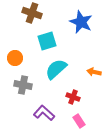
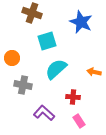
orange circle: moved 3 px left
red cross: rotated 16 degrees counterclockwise
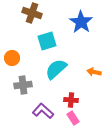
blue star: rotated 10 degrees clockwise
gray cross: rotated 18 degrees counterclockwise
red cross: moved 2 px left, 3 px down
purple L-shape: moved 1 px left, 2 px up
pink rectangle: moved 6 px left, 3 px up
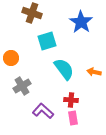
orange circle: moved 1 px left
cyan semicircle: moved 8 px right; rotated 95 degrees clockwise
gray cross: moved 1 px left, 1 px down; rotated 24 degrees counterclockwise
pink rectangle: rotated 24 degrees clockwise
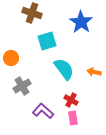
red cross: rotated 24 degrees clockwise
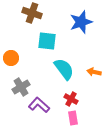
blue star: rotated 20 degrees clockwise
cyan square: rotated 24 degrees clockwise
gray cross: moved 1 px left, 1 px down
red cross: moved 1 px up
purple L-shape: moved 4 px left, 6 px up
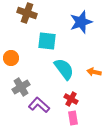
brown cross: moved 5 px left
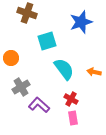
cyan square: rotated 24 degrees counterclockwise
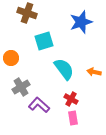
cyan square: moved 3 px left
